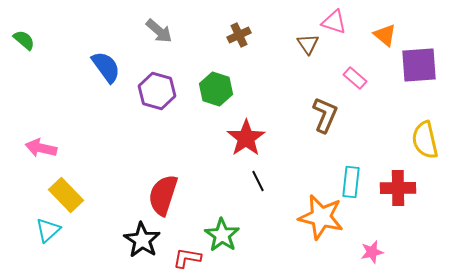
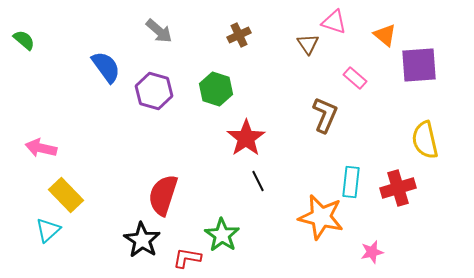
purple hexagon: moved 3 px left
red cross: rotated 16 degrees counterclockwise
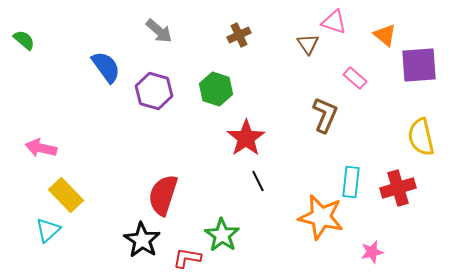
yellow semicircle: moved 4 px left, 3 px up
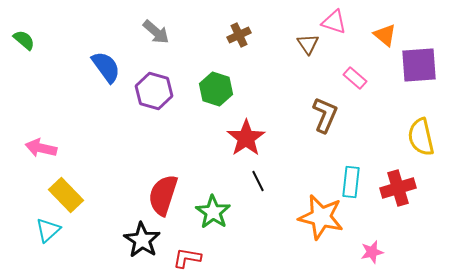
gray arrow: moved 3 px left, 1 px down
green star: moved 9 px left, 23 px up
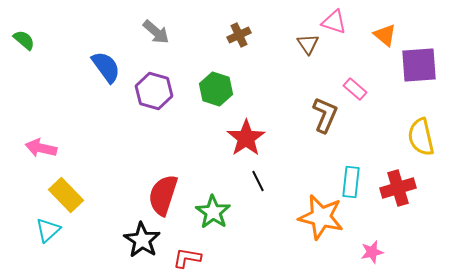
pink rectangle: moved 11 px down
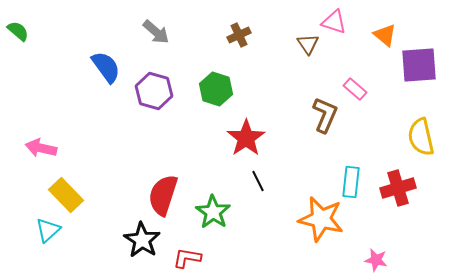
green semicircle: moved 6 px left, 9 px up
orange star: moved 2 px down
pink star: moved 4 px right, 8 px down; rotated 25 degrees clockwise
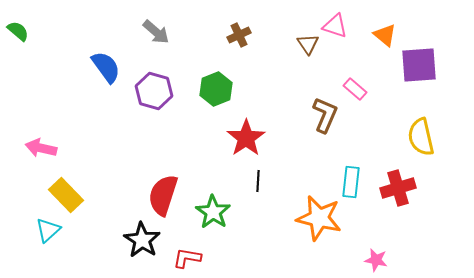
pink triangle: moved 1 px right, 4 px down
green hexagon: rotated 20 degrees clockwise
black line: rotated 30 degrees clockwise
orange star: moved 2 px left, 1 px up
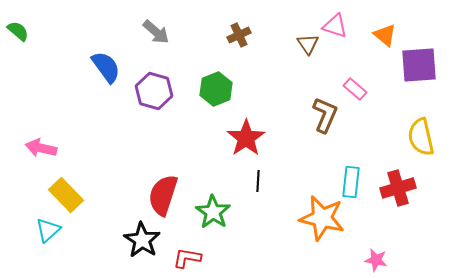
orange star: moved 3 px right
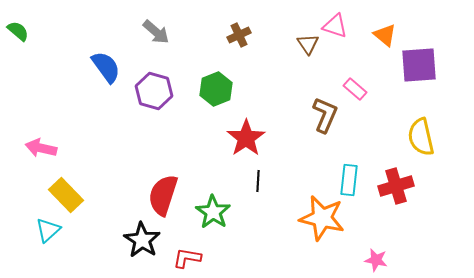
cyan rectangle: moved 2 px left, 2 px up
red cross: moved 2 px left, 2 px up
